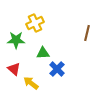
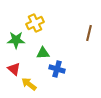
brown line: moved 2 px right
blue cross: rotated 28 degrees counterclockwise
yellow arrow: moved 2 px left, 1 px down
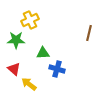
yellow cross: moved 5 px left, 3 px up
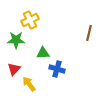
red triangle: rotated 32 degrees clockwise
yellow arrow: rotated 14 degrees clockwise
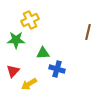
brown line: moved 1 px left, 1 px up
red triangle: moved 1 px left, 2 px down
yellow arrow: rotated 84 degrees counterclockwise
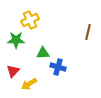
blue cross: moved 1 px right, 2 px up
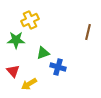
green triangle: rotated 16 degrees counterclockwise
red triangle: rotated 24 degrees counterclockwise
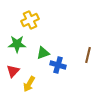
brown line: moved 23 px down
green star: moved 1 px right, 4 px down
blue cross: moved 2 px up
red triangle: rotated 24 degrees clockwise
yellow arrow: rotated 28 degrees counterclockwise
